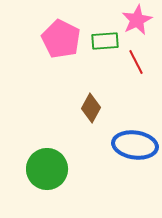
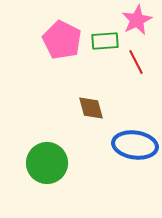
pink pentagon: moved 1 px right, 1 px down
brown diamond: rotated 44 degrees counterclockwise
green circle: moved 6 px up
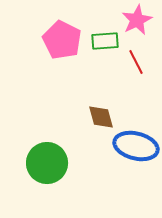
brown diamond: moved 10 px right, 9 px down
blue ellipse: moved 1 px right, 1 px down; rotated 6 degrees clockwise
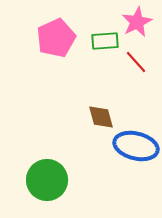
pink star: moved 2 px down
pink pentagon: moved 6 px left, 2 px up; rotated 21 degrees clockwise
red line: rotated 15 degrees counterclockwise
green circle: moved 17 px down
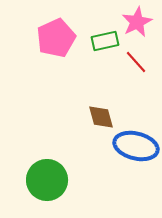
green rectangle: rotated 8 degrees counterclockwise
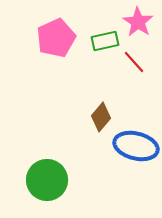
pink star: moved 1 px right; rotated 12 degrees counterclockwise
red line: moved 2 px left
brown diamond: rotated 56 degrees clockwise
